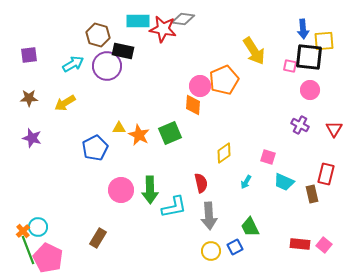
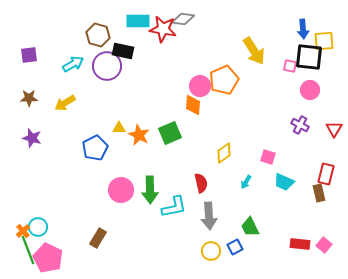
brown rectangle at (312, 194): moved 7 px right, 1 px up
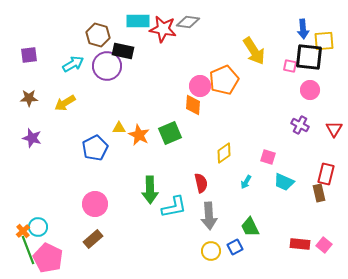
gray diamond at (183, 19): moved 5 px right, 3 px down
pink circle at (121, 190): moved 26 px left, 14 px down
brown rectangle at (98, 238): moved 5 px left, 1 px down; rotated 18 degrees clockwise
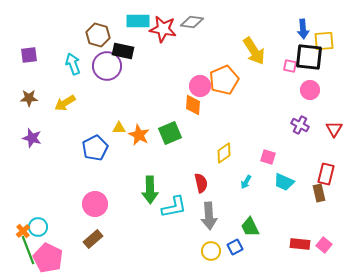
gray diamond at (188, 22): moved 4 px right
cyan arrow at (73, 64): rotated 80 degrees counterclockwise
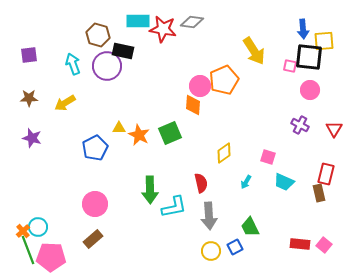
pink pentagon at (48, 258): moved 3 px right, 1 px up; rotated 24 degrees counterclockwise
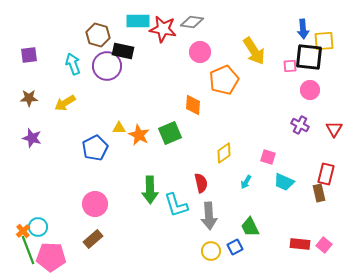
pink square at (290, 66): rotated 16 degrees counterclockwise
pink circle at (200, 86): moved 34 px up
cyan L-shape at (174, 207): moved 2 px right, 2 px up; rotated 84 degrees clockwise
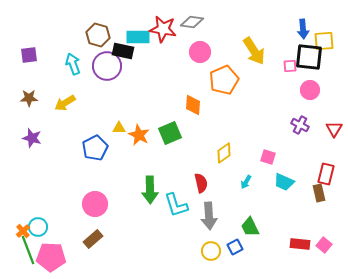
cyan rectangle at (138, 21): moved 16 px down
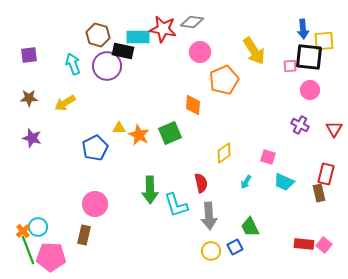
brown rectangle at (93, 239): moved 9 px left, 4 px up; rotated 36 degrees counterclockwise
red rectangle at (300, 244): moved 4 px right
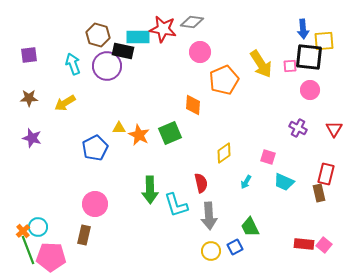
yellow arrow at (254, 51): moved 7 px right, 13 px down
purple cross at (300, 125): moved 2 px left, 3 px down
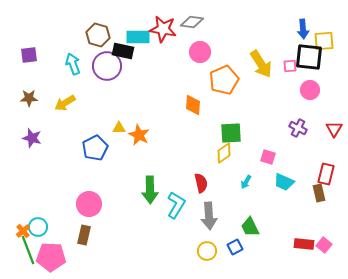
green square at (170, 133): moved 61 px right; rotated 20 degrees clockwise
pink circle at (95, 204): moved 6 px left
cyan L-shape at (176, 205): rotated 132 degrees counterclockwise
yellow circle at (211, 251): moved 4 px left
